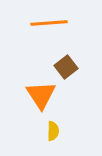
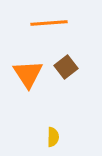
orange triangle: moved 13 px left, 21 px up
yellow semicircle: moved 6 px down
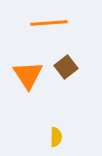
orange triangle: moved 1 px down
yellow semicircle: moved 3 px right
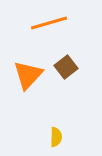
orange line: rotated 12 degrees counterclockwise
orange triangle: rotated 16 degrees clockwise
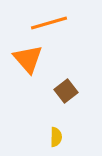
brown square: moved 24 px down
orange triangle: moved 16 px up; rotated 24 degrees counterclockwise
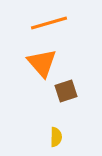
orange triangle: moved 14 px right, 4 px down
brown square: rotated 20 degrees clockwise
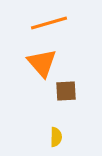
brown square: rotated 15 degrees clockwise
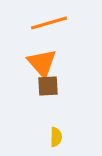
brown square: moved 18 px left, 5 px up
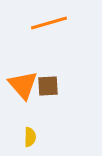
orange triangle: moved 19 px left, 22 px down
yellow semicircle: moved 26 px left
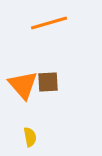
brown square: moved 4 px up
yellow semicircle: rotated 12 degrees counterclockwise
